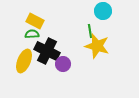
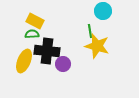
black cross: rotated 20 degrees counterclockwise
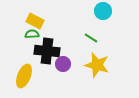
green line: moved 1 px right, 7 px down; rotated 48 degrees counterclockwise
yellow star: moved 19 px down
yellow ellipse: moved 15 px down
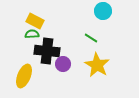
yellow star: rotated 15 degrees clockwise
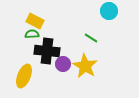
cyan circle: moved 6 px right
yellow star: moved 12 px left, 1 px down
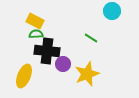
cyan circle: moved 3 px right
green semicircle: moved 4 px right
yellow star: moved 2 px right, 8 px down; rotated 20 degrees clockwise
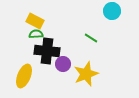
yellow star: moved 1 px left
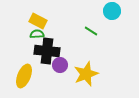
yellow rectangle: moved 3 px right
green semicircle: moved 1 px right
green line: moved 7 px up
purple circle: moved 3 px left, 1 px down
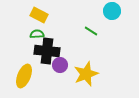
yellow rectangle: moved 1 px right, 6 px up
